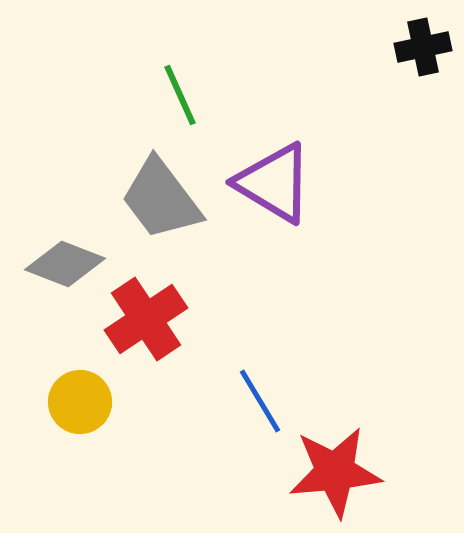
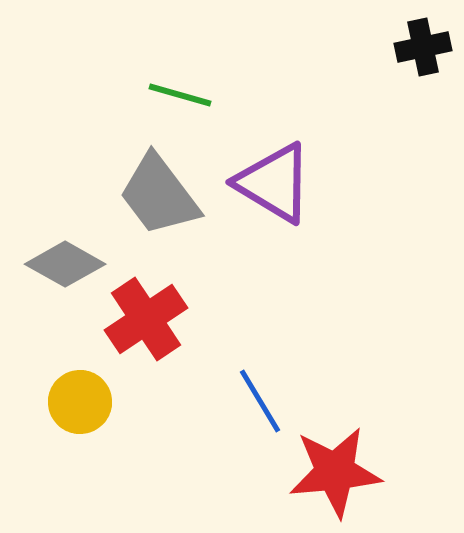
green line: rotated 50 degrees counterclockwise
gray trapezoid: moved 2 px left, 4 px up
gray diamond: rotated 8 degrees clockwise
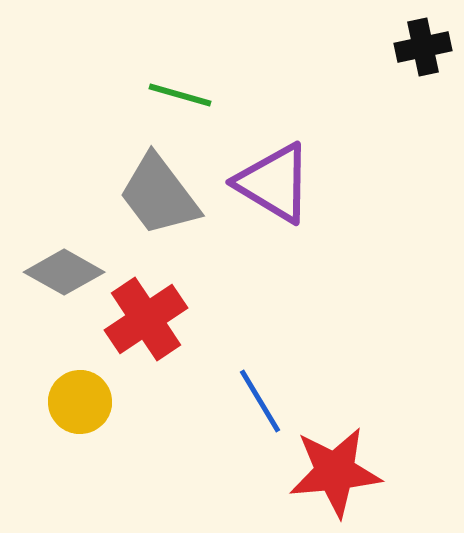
gray diamond: moved 1 px left, 8 px down
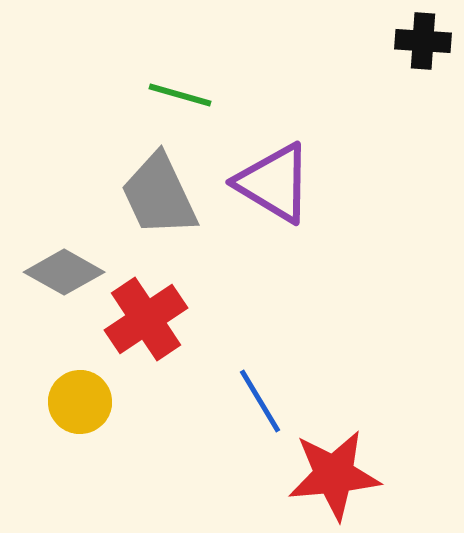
black cross: moved 6 px up; rotated 16 degrees clockwise
gray trapezoid: rotated 12 degrees clockwise
red star: moved 1 px left, 3 px down
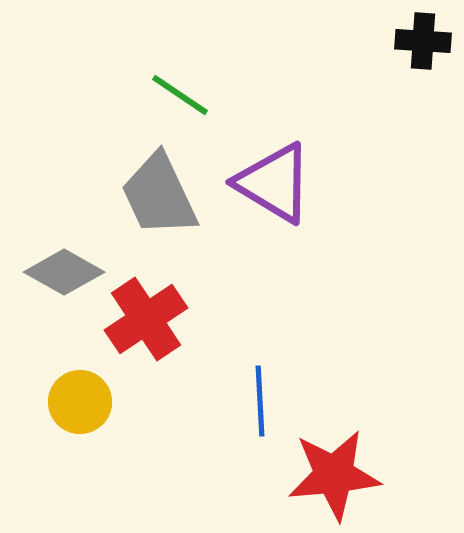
green line: rotated 18 degrees clockwise
blue line: rotated 28 degrees clockwise
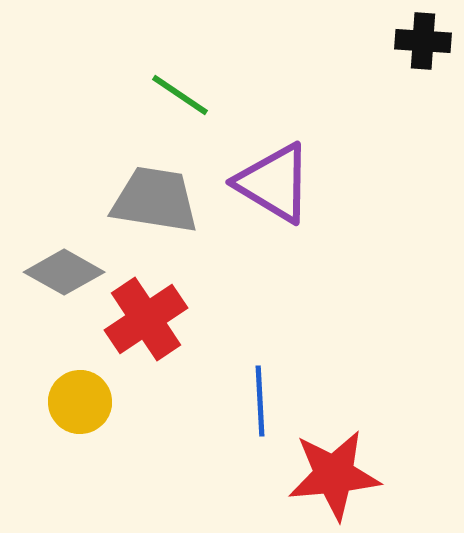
gray trapezoid: moved 4 px left, 5 px down; rotated 124 degrees clockwise
